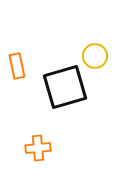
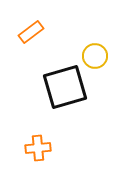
orange rectangle: moved 14 px right, 34 px up; rotated 65 degrees clockwise
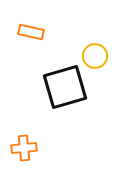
orange rectangle: rotated 50 degrees clockwise
orange cross: moved 14 px left
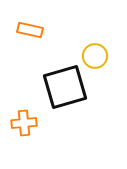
orange rectangle: moved 1 px left, 2 px up
orange cross: moved 25 px up
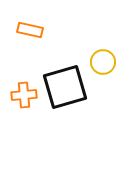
yellow circle: moved 8 px right, 6 px down
orange cross: moved 28 px up
